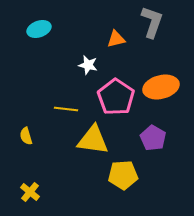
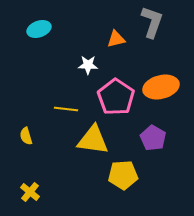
white star: rotated 12 degrees counterclockwise
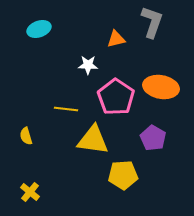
orange ellipse: rotated 24 degrees clockwise
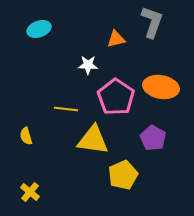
yellow pentagon: rotated 20 degrees counterclockwise
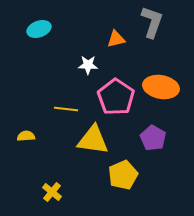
yellow semicircle: rotated 102 degrees clockwise
yellow cross: moved 22 px right
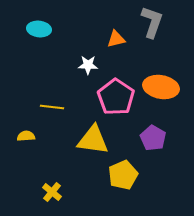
cyan ellipse: rotated 25 degrees clockwise
yellow line: moved 14 px left, 2 px up
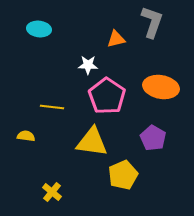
pink pentagon: moved 9 px left, 1 px up
yellow semicircle: rotated 12 degrees clockwise
yellow triangle: moved 1 px left, 2 px down
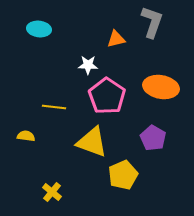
yellow line: moved 2 px right
yellow triangle: rotated 12 degrees clockwise
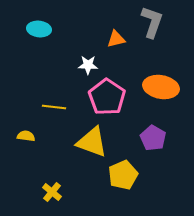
pink pentagon: moved 1 px down
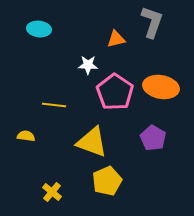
pink pentagon: moved 8 px right, 5 px up
yellow line: moved 2 px up
yellow pentagon: moved 16 px left, 6 px down
